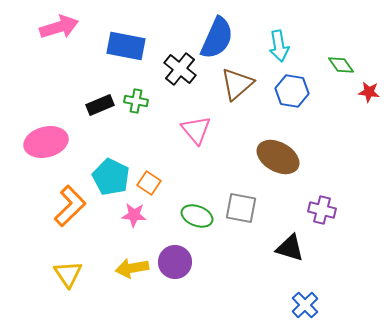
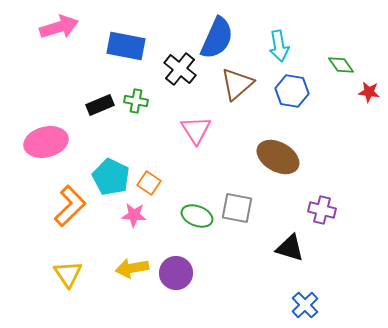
pink triangle: rotated 8 degrees clockwise
gray square: moved 4 px left
purple circle: moved 1 px right, 11 px down
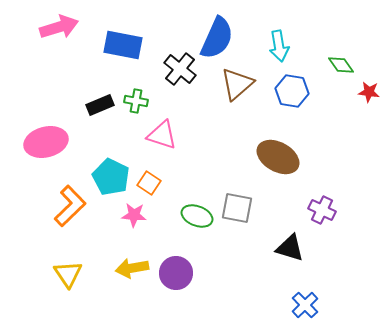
blue rectangle: moved 3 px left, 1 px up
pink triangle: moved 34 px left, 5 px down; rotated 40 degrees counterclockwise
purple cross: rotated 12 degrees clockwise
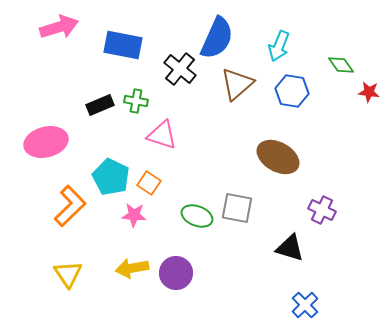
cyan arrow: rotated 32 degrees clockwise
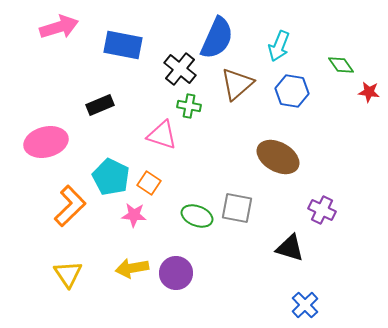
green cross: moved 53 px right, 5 px down
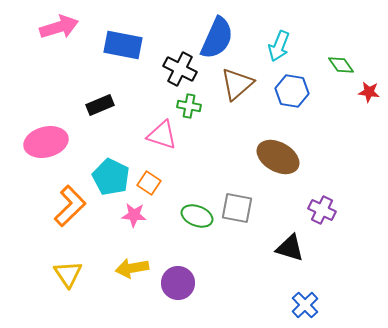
black cross: rotated 12 degrees counterclockwise
purple circle: moved 2 px right, 10 px down
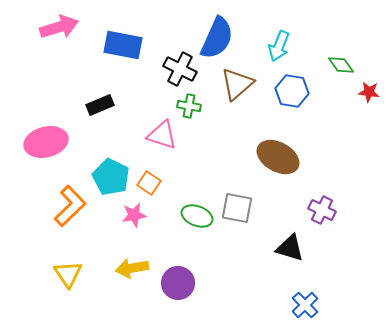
pink star: rotated 15 degrees counterclockwise
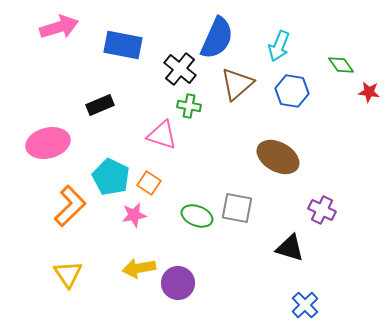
black cross: rotated 12 degrees clockwise
pink ellipse: moved 2 px right, 1 px down
yellow arrow: moved 7 px right
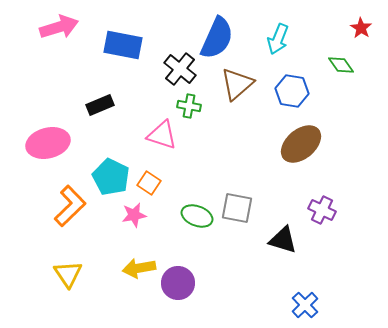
cyan arrow: moved 1 px left, 7 px up
red star: moved 8 px left, 64 px up; rotated 25 degrees clockwise
brown ellipse: moved 23 px right, 13 px up; rotated 69 degrees counterclockwise
black triangle: moved 7 px left, 8 px up
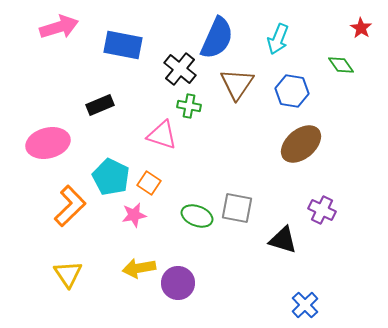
brown triangle: rotated 15 degrees counterclockwise
